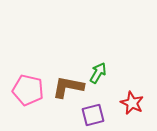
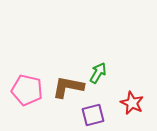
pink pentagon: moved 1 px left
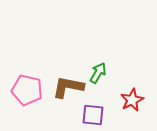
red star: moved 3 px up; rotated 20 degrees clockwise
purple square: rotated 20 degrees clockwise
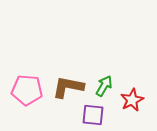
green arrow: moved 6 px right, 13 px down
pink pentagon: rotated 8 degrees counterclockwise
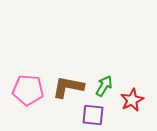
pink pentagon: moved 1 px right
